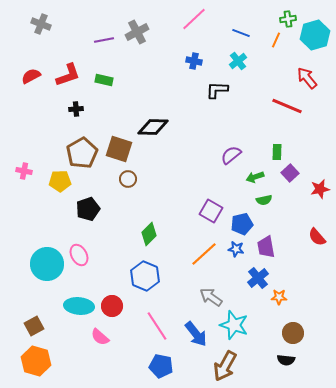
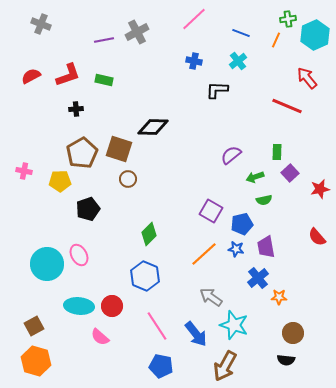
cyan hexagon at (315, 35): rotated 8 degrees counterclockwise
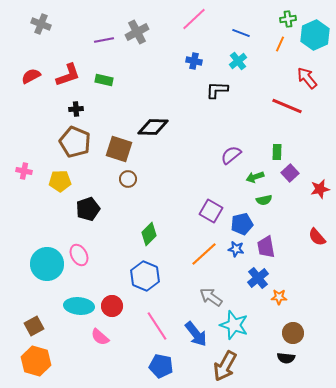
orange line at (276, 40): moved 4 px right, 4 px down
brown pentagon at (82, 153): moved 7 px left, 11 px up; rotated 20 degrees counterclockwise
black semicircle at (286, 360): moved 2 px up
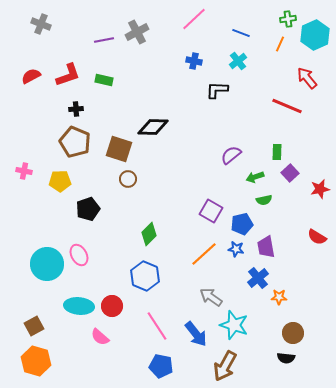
red semicircle at (317, 237): rotated 18 degrees counterclockwise
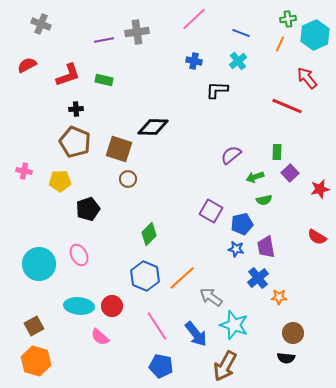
gray cross at (137, 32): rotated 20 degrees clockwise
red semicircle at (31, 76): moved 4 px left, 11 px up
orange line at (204, 254): moved 22 px left, 24 px down
cyan circle at (47, 264): moved 8 px left
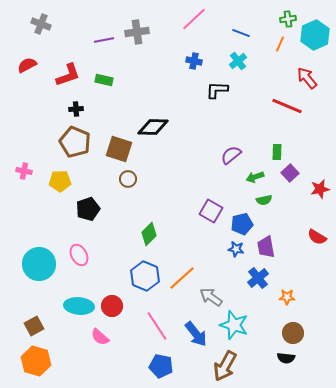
orange star at (279, 297): moved 8 px right
